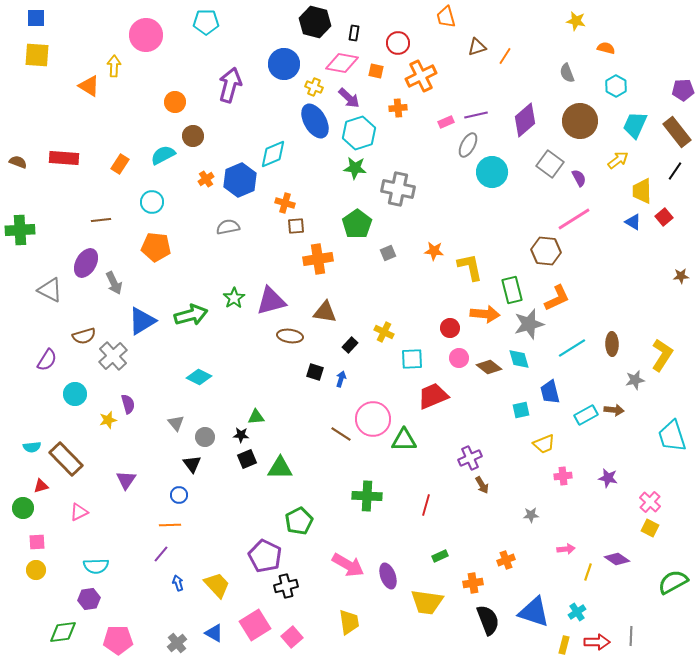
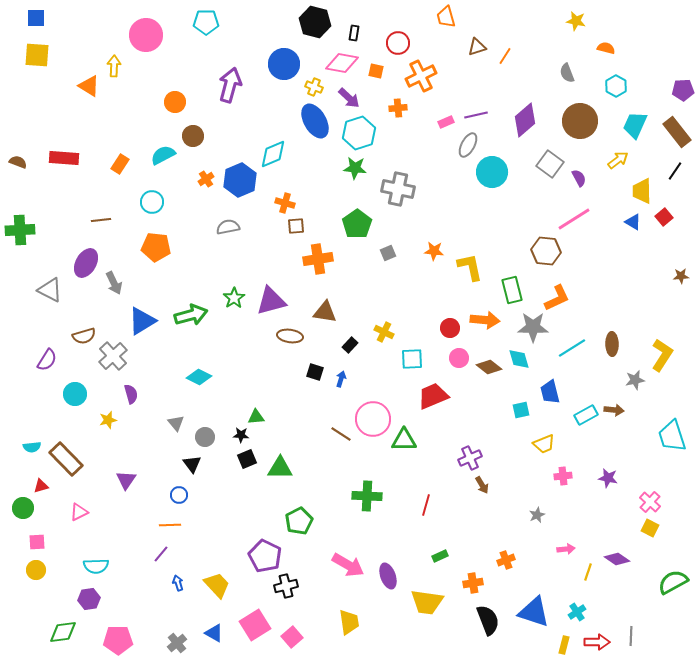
orange arrow at (485, 314): moved 6 px down
gray star at (529, 324): moved 4 px right, 3 px down; rotated 16 degrees clockwise
purple semicircle at (128, 404): moved 3 px right, 10 px up
gray star at (531, 515): moved 6 px right; rotated 21 degrees counterclockwise
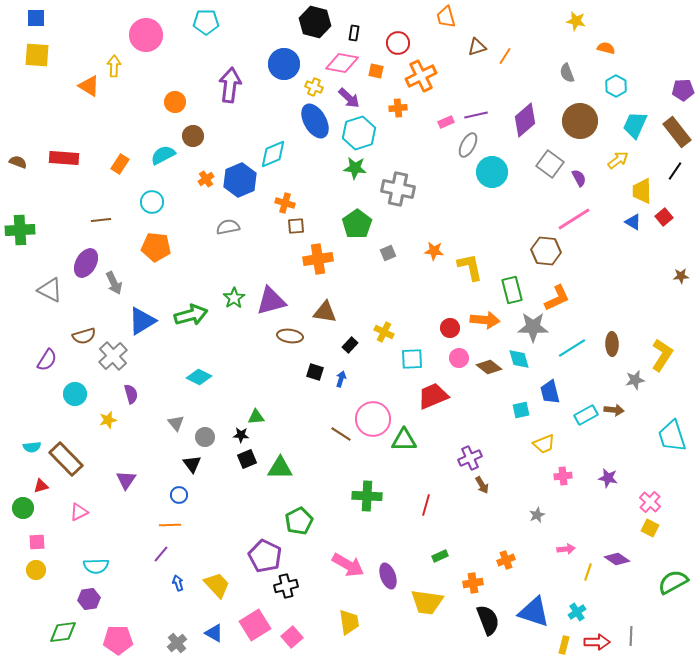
purple arrow at (230, 85): rotated 8 degrees counterclockwise
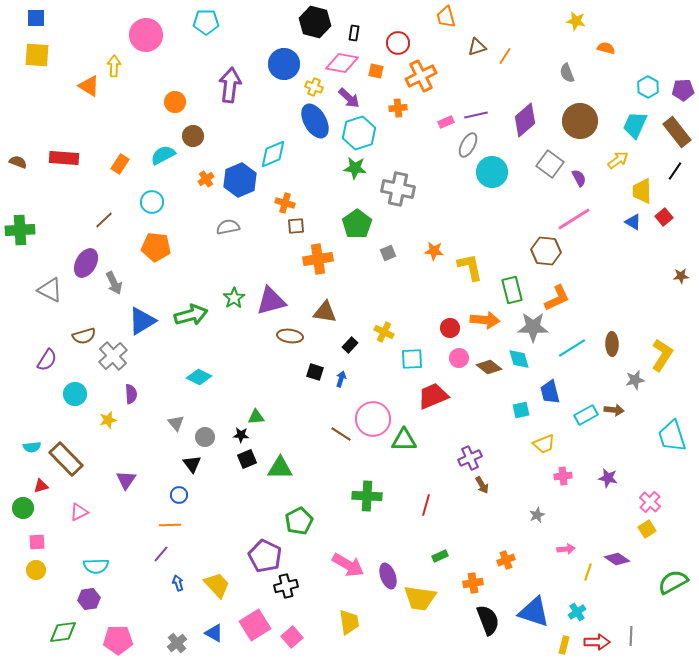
cyan hexagon at (616, 86): moved 32 px right, 1 px down
brown line at (101, 220): moved 3 px right; rotated 36 degrees counterclockwise
purple semicircle at (131, 394): rotated 12 degrees clockwise
yellow square at (650, 528): moved 3 px left, 1 px down; rotated 30 degrees clockwise
yellow trapezoid at (427, 602): moved 7 px left, 4 px up
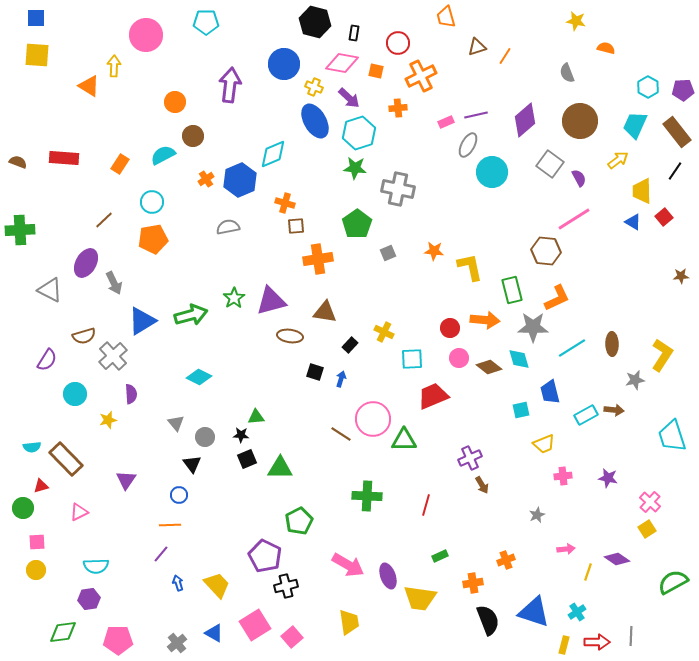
orange pentagon at (156, 247): moved 3 px left, 8 px up; rotated 16 degrees counterclockwise
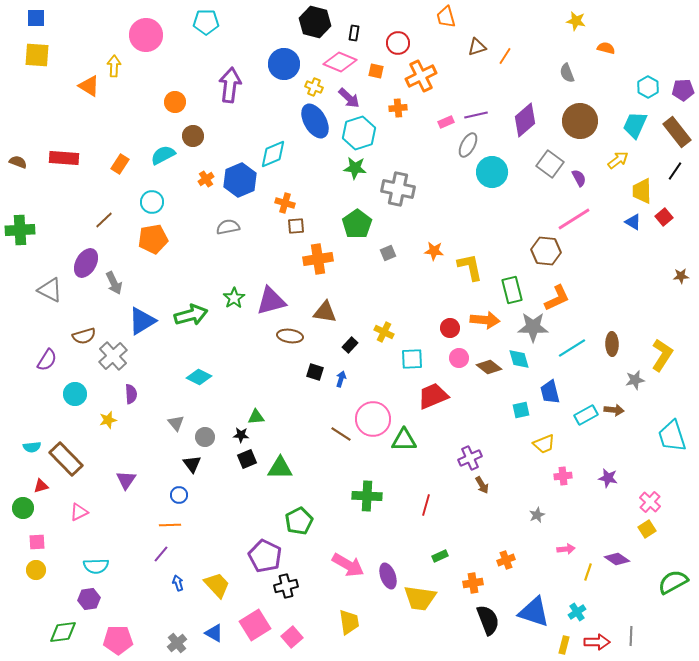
pink diamond at (342, 63): moved 2 px left, 1 px up; rotated 12 degrees clockwise
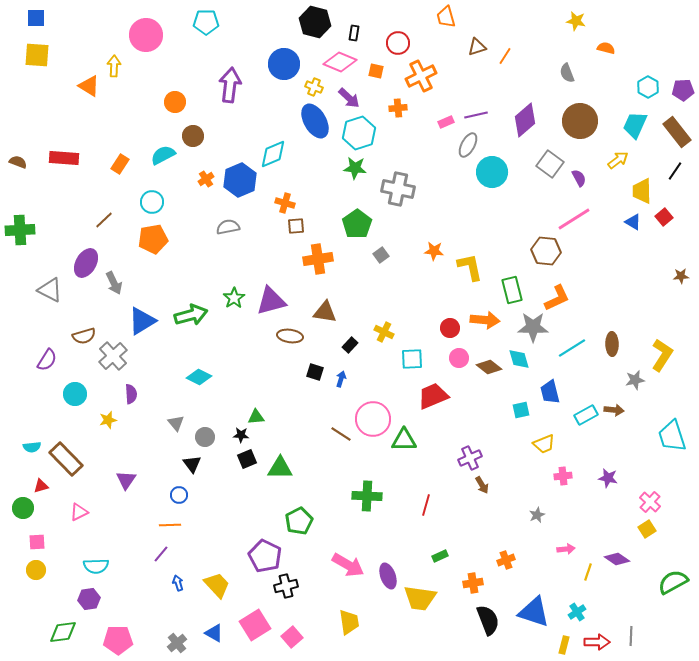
gray square at (388, 253): moved 7 px left, 2 px down; rotated 14 degrees counterclockwise
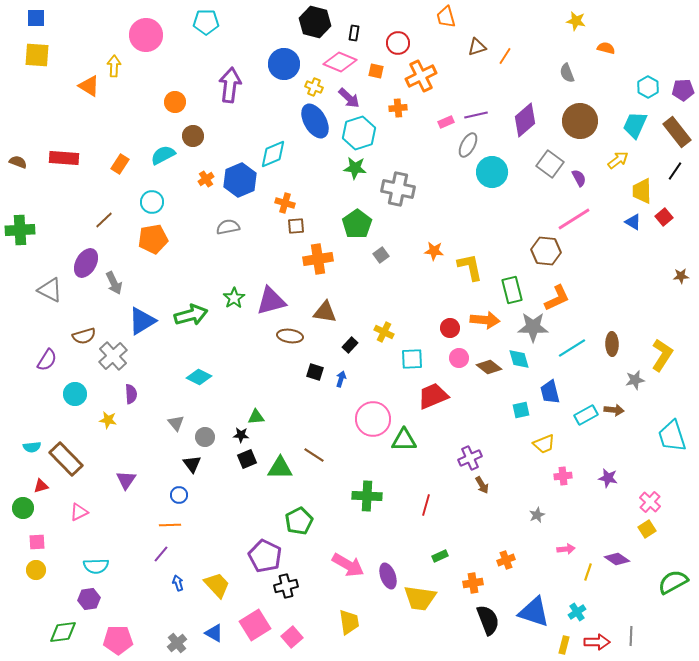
yellow star at (108, 420): rotated 24 degrees clockwise
brown line at (341, 434): moved 27 px left, 21 px down
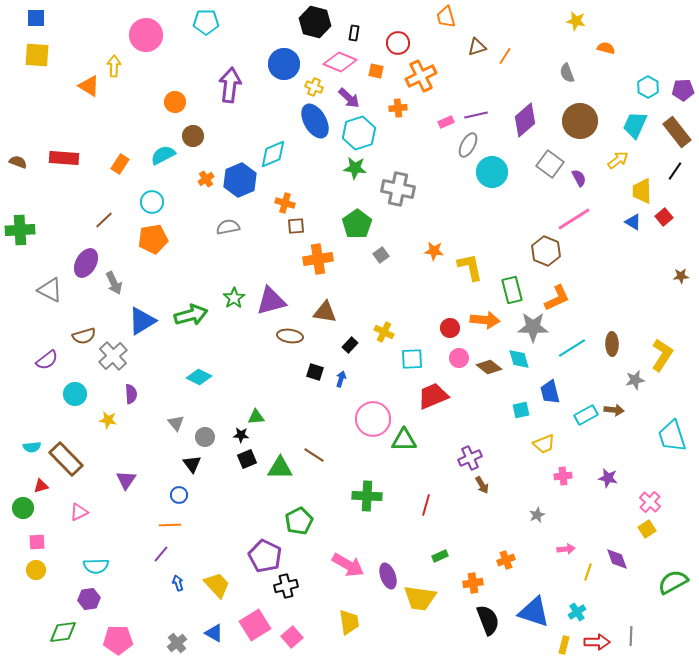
brown hexagon at (546, 251): rotated 16 degrees clockwise
purple semicircle at (47, 360): rotated 20 degrees clockwise
purple diamond at (617, 559): rotated 35 degrees clockwise
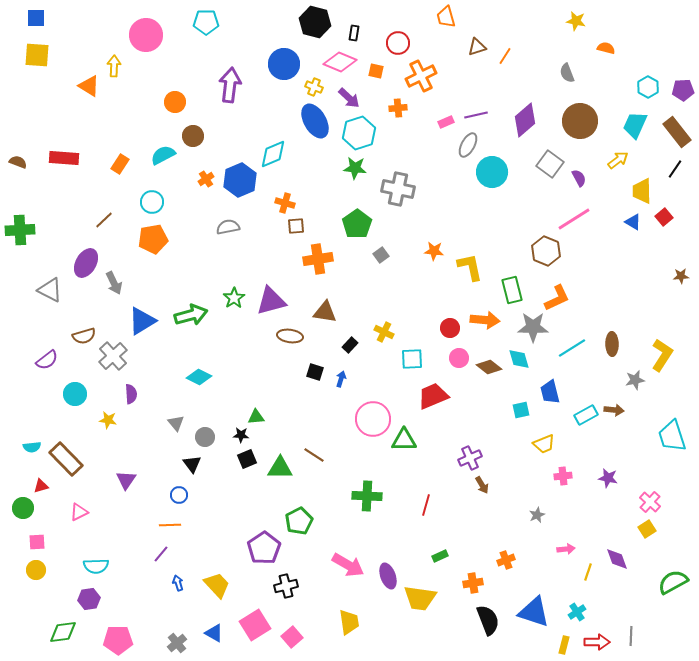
black line at (675, 171): moved 2 px up
purple pentagon at (265, 556): moved 1 px left, 8 px up; rotated 12 degrees clockwise
